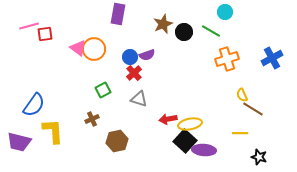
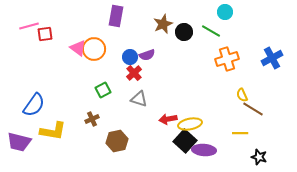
purple rectangle: moved 2 px left, 2 px down
yellow L-shape: rotated 104 degrees clockwise
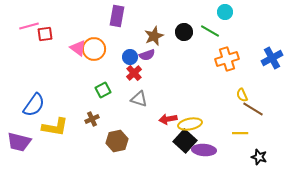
purple rectangle: moved 1 px right
brown star: moved 9 px left, 12 px down
green line: moved 1 px left
yellow L-shape: moved 2 px right, 4 px up
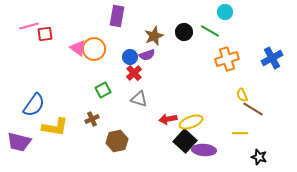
yellow ellipse: moved 1 px right, 2 px up; rotated 10 degrees counterclockwise
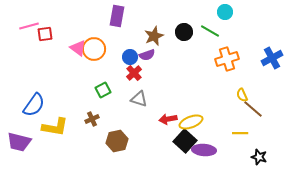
brown line: rotated 10 degrees clockwise
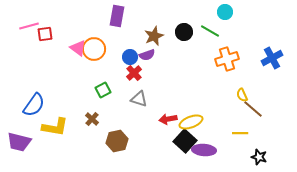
brown cross: rotated 24 degrees counterclockwise
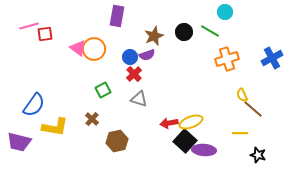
red cross: moved 1 px down
red arrow: moved 1 px right, 4 px down
black star: moved 1 px left, 2 px up
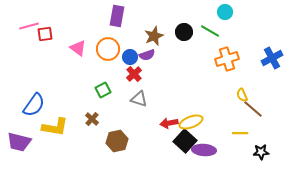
orange circle: moved 14 px right
black star: moved 3 px right, 3 px up; rotated 21 degrees counterclockwise
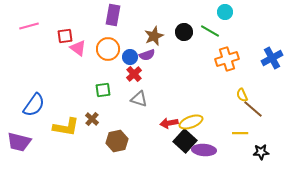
purple rectangle: moved 4 px left, 1 px up
red square: moved 20 px right, 2 px down
green square: rotated 21 degrees clockwise
yellow L-shape: moved 11 px right
